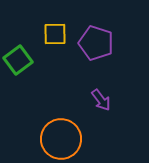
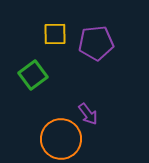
purple pentagon: rotated 24 degrees counterclockwise
green square: moved 15 px right, 15 px down
purple arrow: moved 13 px left, 14 px down
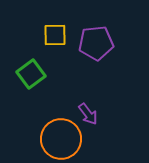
yellow square: moved 1 px down
green square: moved 2 px left, 1 px up
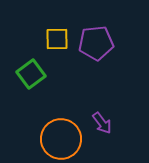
yellow square: moved 2 px right, 4 px down
purple arrow: moved 14 px right, 9 px down
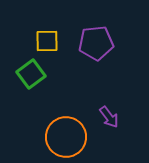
yellow square: moved 10 px left, 2 px down
purple arrow: moved 7 px right, 6 px up
orange circle: moved 5 px right, 2 px up
